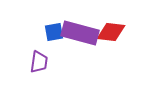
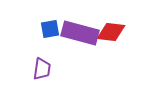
blue square: moved 4 px left, 3 px up
purple trapezoid: moved 3 px right, 7 px down
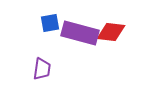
blue square: moved 6 px up
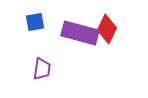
blue square: moved 15 px left, 1 px up
red diamond: moved 4 px left, 3 px up; rotated 72 degrees counterclockwise
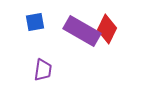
purple rectangle: moved 2 px right, 2 px up; rotated 15 degrees clockwise
purple trapezoid: moved 1 px right, 1 px down
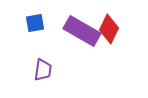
blue square: moved 1 px down
red diamond: moved 2 px right
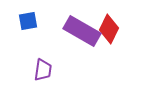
blue square: moved 7 px left, 2 px up
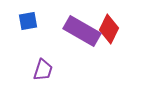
purple trapezoid: rotated 10 degrees clockwise
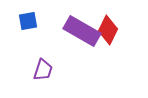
red diamond: moved 1 px left, 1 px down
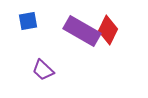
purple trapezoid: rotated 115 degrees clockwise
